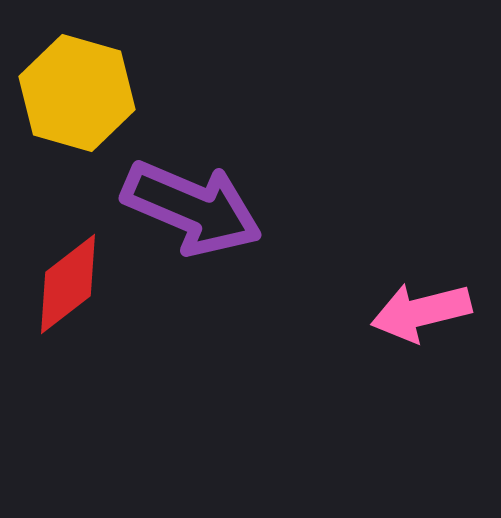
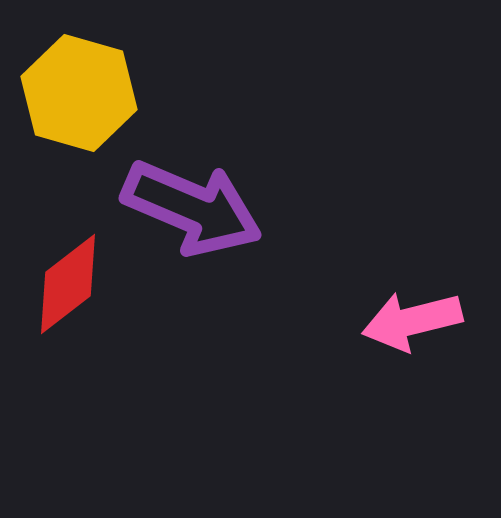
yellow hexagon: moved 2 px right
pink arrow: moved 9 px left, 9 px down
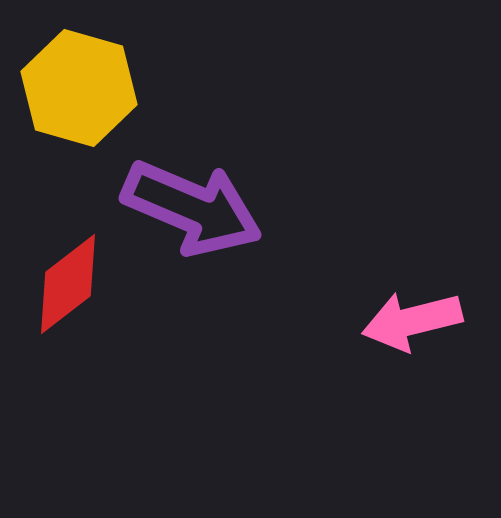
yellow hexagon: moved 5 px up
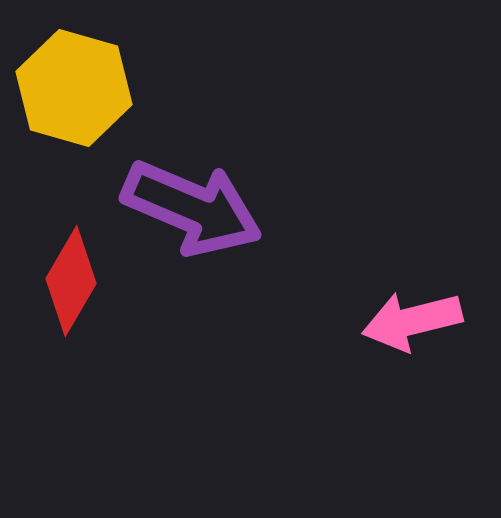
yellow hexagon: moved 5 px left
red diamond: moved 3 px right, 3 px up; rotated 22 degrees counterclockwise
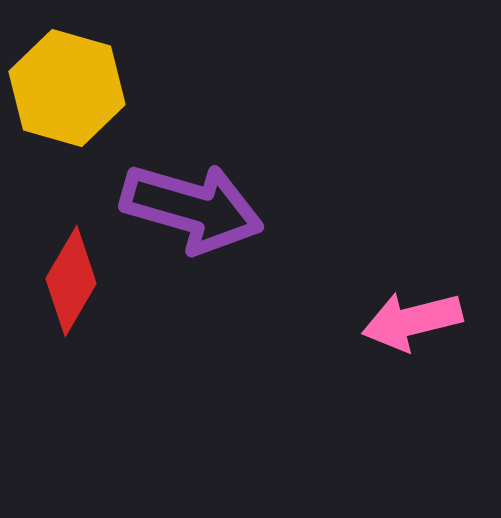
yellow hexagon: moved 7 px left
purple arrow: rotated 7 degrees counterclockwise
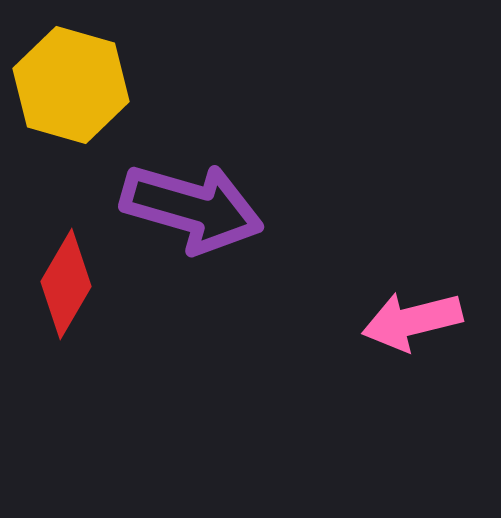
yellow hexagon: moved 4 px right, 3 px up
red diamond: moved 5 px left, 3 px down
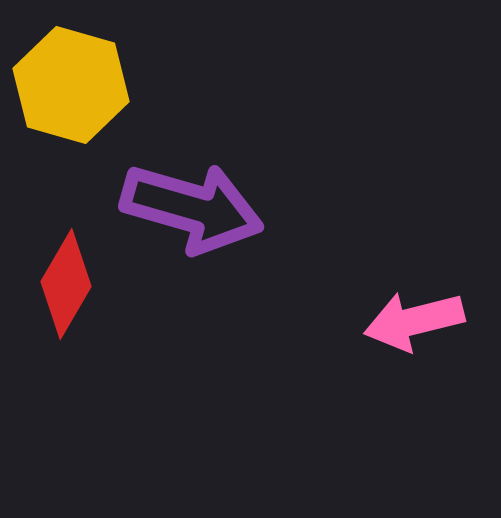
pink arrow: moved 2 px right
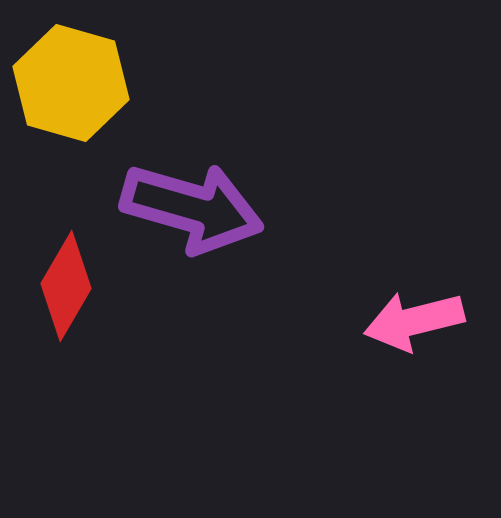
yellow hexagon: moved 2 px up
red diamond: moved 2 px down
